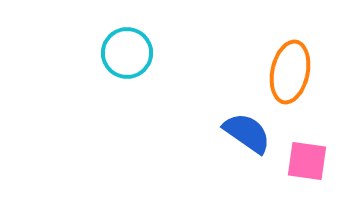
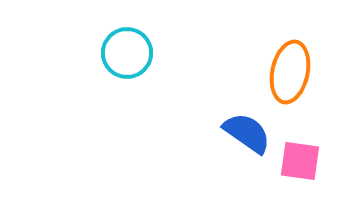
pink square: moved 7 px left
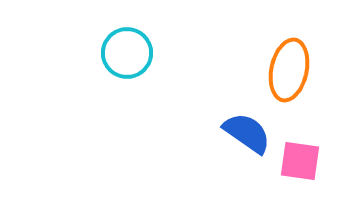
orange ellipse: moved 1 px left, 2 px up
